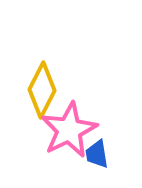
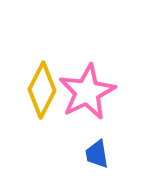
pink star: moved 18 px right, 38 px up
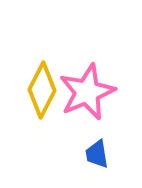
pink star: rotated 4 degrees clockwise
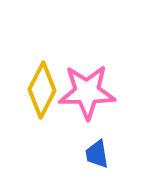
pink star: rotated 22 degrees clockwise
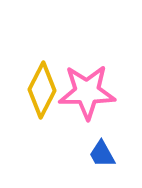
blue trapezoid: moved 5 px right; rotated 20 degrees counterclockwise
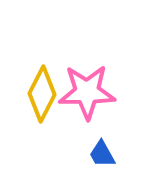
yellow diamond: moved 4 px down
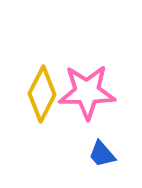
blue trapezoid: rotated 12 degrees counterclockwise
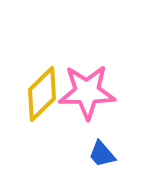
yellow diamond: rotated 18 degrees clockwise
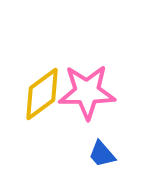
yellow diamond: rotated 8 degrees clockwise
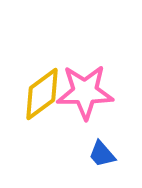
pink star: moved 2 px left
